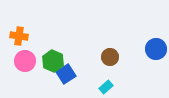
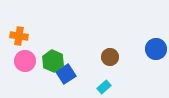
cyan rectangle: moved 2 px left
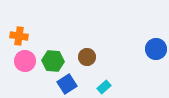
brown circle: moved 23 px left
green hexagon: rotated 20 degrees counterclockwise
blue square: moved 1 px right, 10 px down
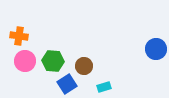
brown circle: moved 3 px left, 9 px down
cyan rectangle: rotated 24 degrees clockwise
